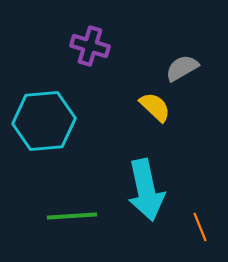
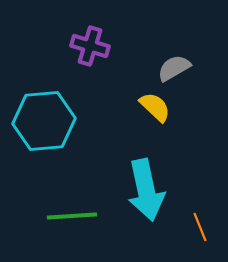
gray semicircle: moved 8 px left
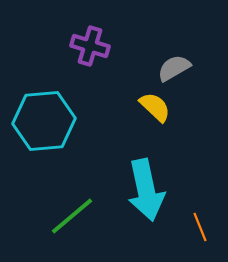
green line: rotated 36 degrees counterclockwise
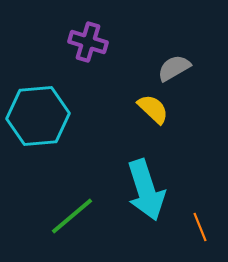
purple cross: moved 2 px left, 4 px up
yellow semicircle: moved 2 px left, 2 px down
cyan hexagon: moved 6 px left, 5 px up
cyan arrow: rotated 6 degrees counterclockwise
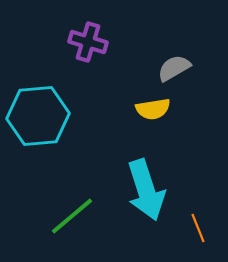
yellow semicircle: rotated 128 degrees clockwise
orange line: moved 2 px left, 1 px down
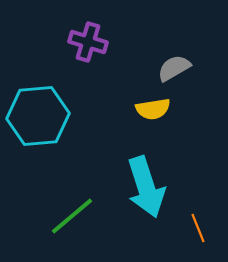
cyan arrow: moved 3 px up
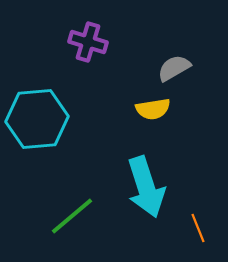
cyan hexagon: moved 1 px left, 3 px down
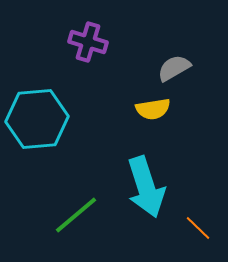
green line: moved 4 px right, 1 px up
orange line: rotated 24 degrees counterclockwise
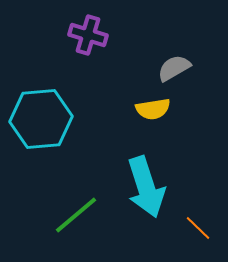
purple cross: moved 7 px up
cyan hexagon: moved 4 px right
